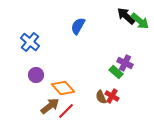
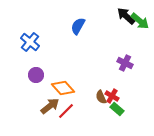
green rectangle: moved 1 px right, 37 px down
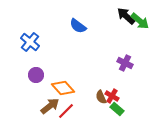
blue semicircle: rotated 84 degrees counterclockwise
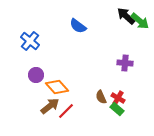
blue cross: moved 1 px up
purple cross: rotated 21 degrees counterclockwise
orange diamond: moved 6 px left, 1 px up
red cross: moved 6 px right, 2 px down
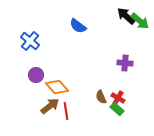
red line: rotated 54 degrees counterclockwise
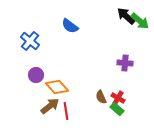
blue semicircle: moved 8 px left
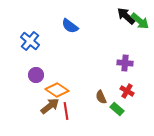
orange diamond: moved 3 px down; rotated 15 degrees counterclockwise
red cross: moved 9 px right, 7 px up
